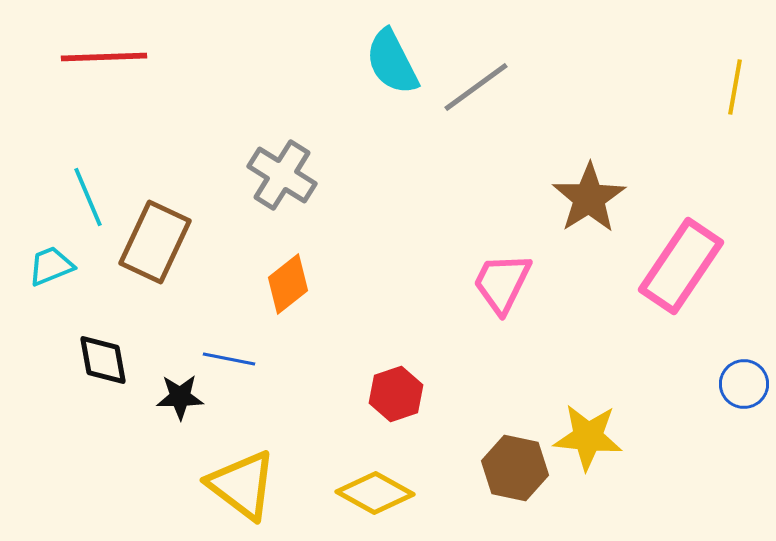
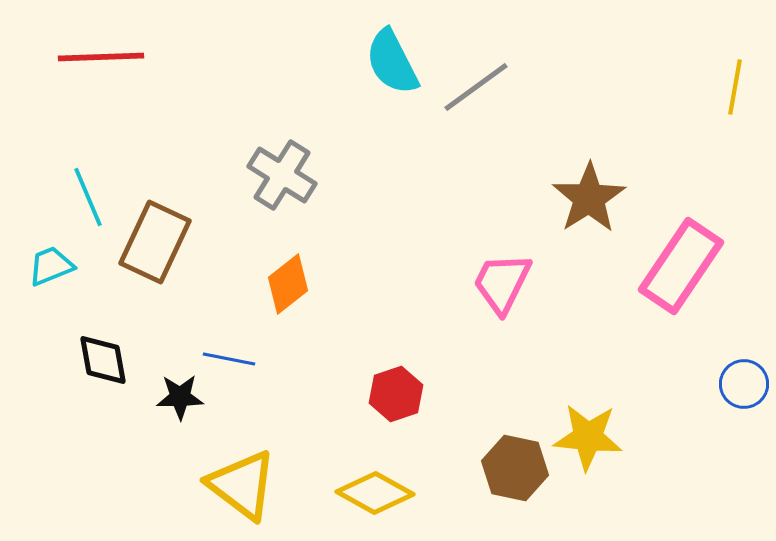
red line: moved 3 px left
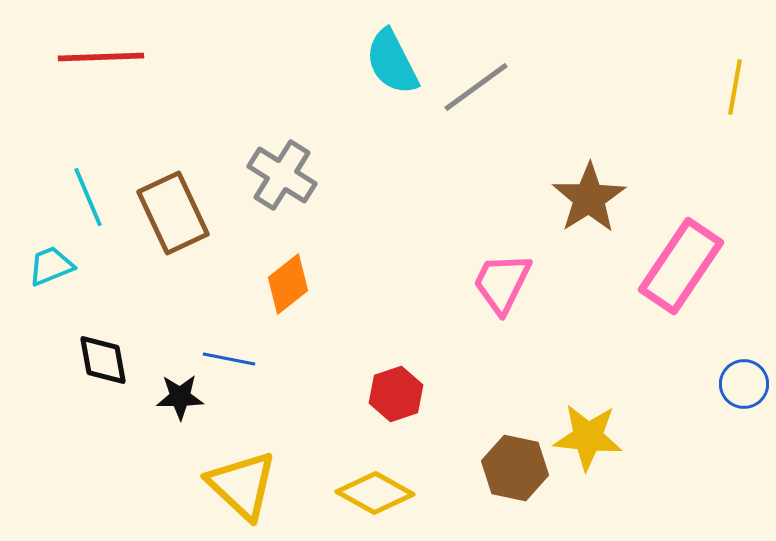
brown rectangle: moved 18 px right, 29 px up; rotated 50 degrees counterclockwise
yellow triangle: rotated 6 degrees clockwise
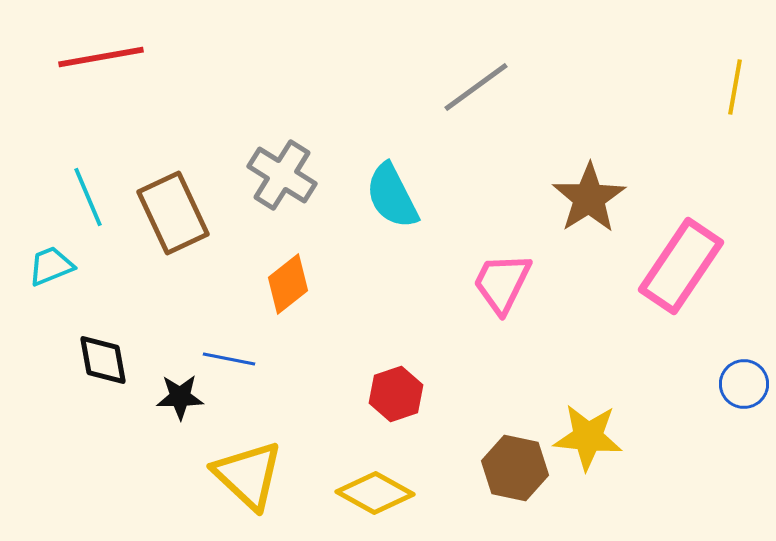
red line: rotated 8 degrees counterclockwise
cyan semicircle: moved 134 px down
yellow triangle: moved 6 px right, 10 px up
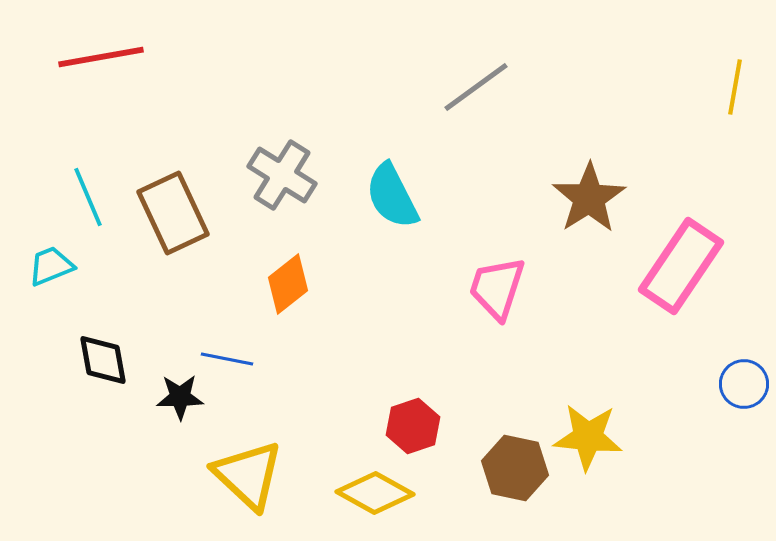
pink trapezoid: moved 5 px left, 5 px down; rotated 8 degrees counterclockwise
blue line: moved 2 px left
red hexagon: moved 17 px right, 32 px down
